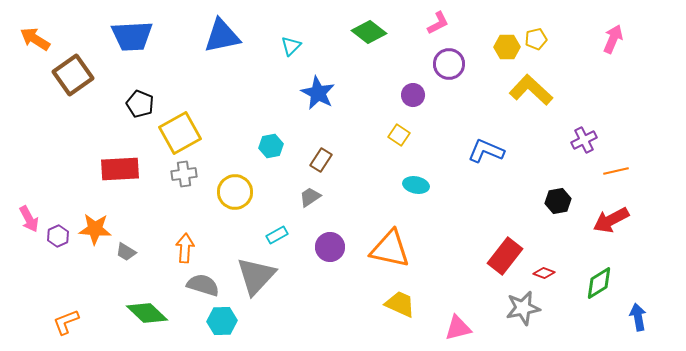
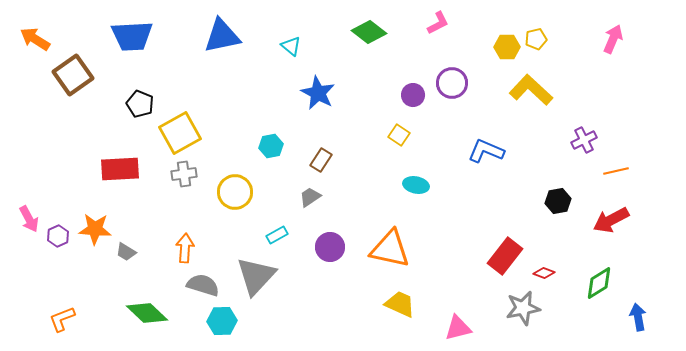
cyan triangle at (291, 46): rotated 35 degrees counterclockwise
purple circle at (449, 64): moved 3 px right, 19 px down
orange L-shape at (66, 322): moved 4 px left, 3 px up
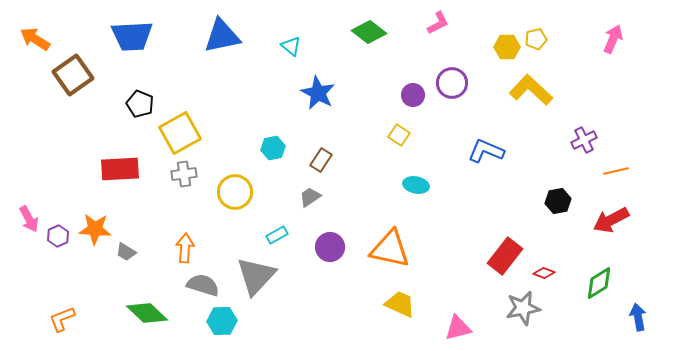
cyan hexagon at (271, 146): moved 2 px right, 2 px down
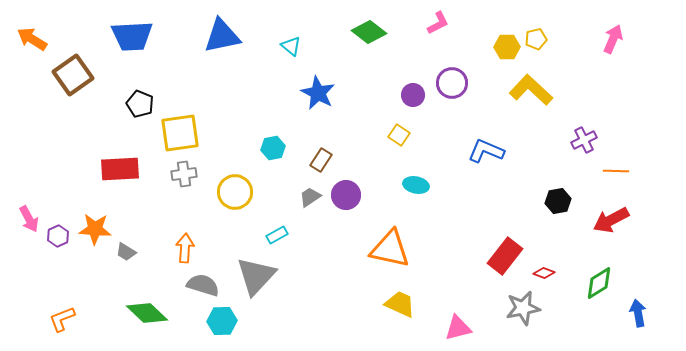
orange arrow at (35, 39): moved 3 px left
yellow square at (180, 133): rotated 21 degrees clockwise
orange line at (616, 171): rotated 15 degrees clockwise
purple circle at (330, 247): moved 16 px right, 52 px up
blue arrow at (638, 317): moved 4 px up
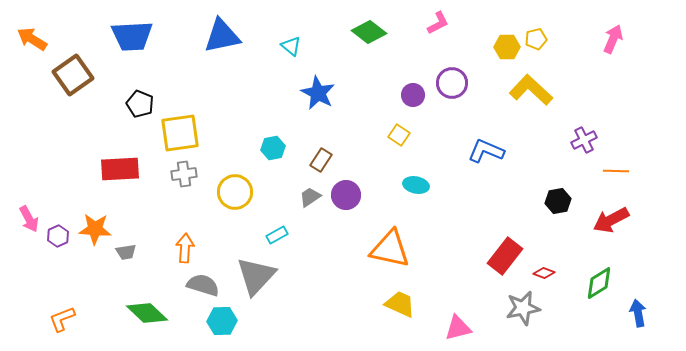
gray trapezoid at (126, 252): rotated 40 degrees counterclockwise
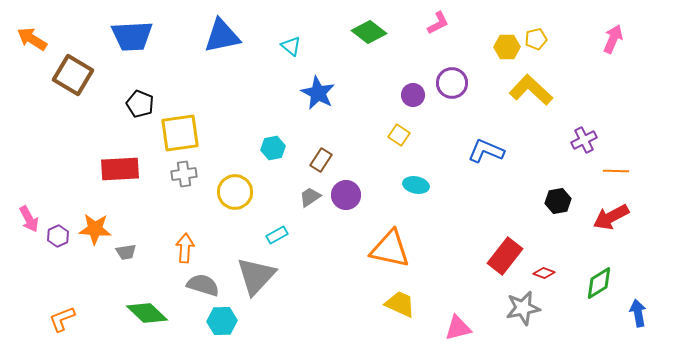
brown square at (73, 75): rotated 24 degrees counterclockwise
red arrow at (611, 220): moved 3 px up
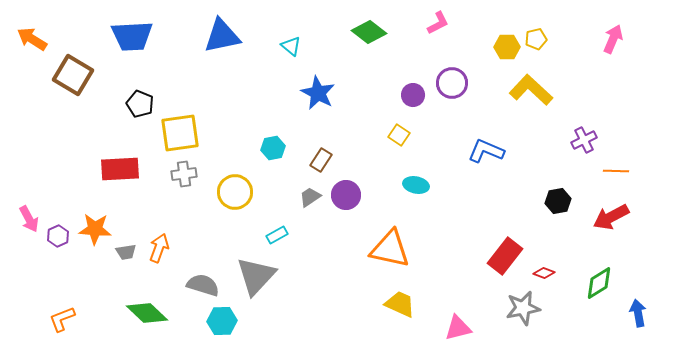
orange arrow at (185, 248): moved 26 px left; rotated 16 degrees clockwise
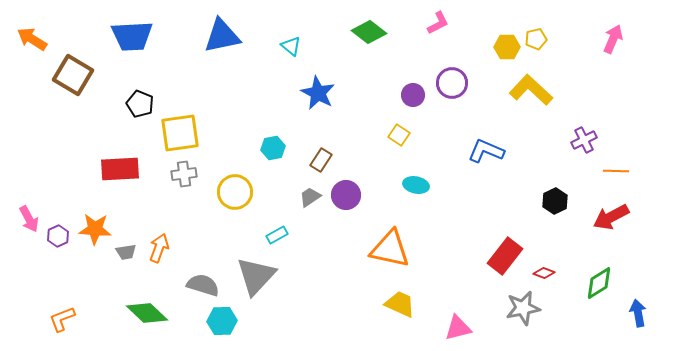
black hexagon at (558, 201): moved 3 px left; rotated 15 degrees counterclockwise
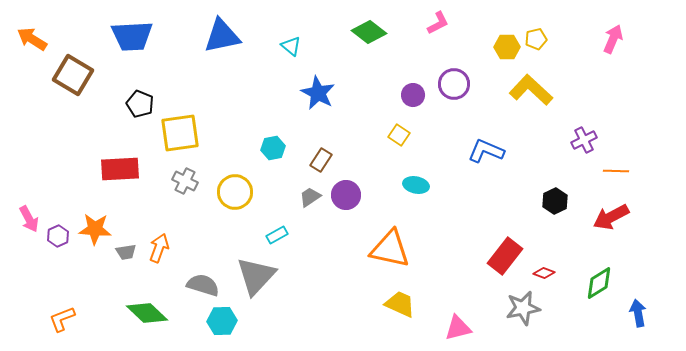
purple circle at (452, 83): moved 2 px right, 1 px down
gray cross at (184, 174): moved 1 px right, 7 px down; rotated 35 degrees clockwise
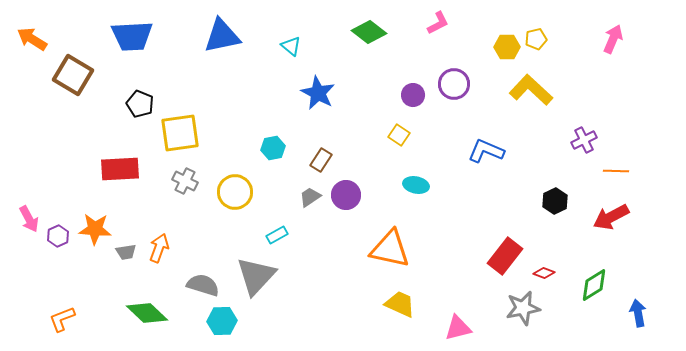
green diamond at (599, 283): moved 5 px left, 2 px down
